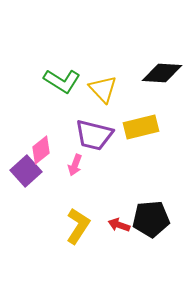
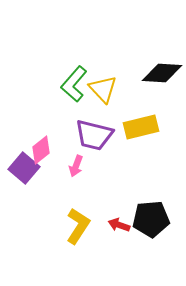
green L-shape: moved 12 px right, 3 px down; rotated 99 degrees clockwise
pink arrow: moved 1 px right, 1 px down
purple square: moved 2 px left, 3 px up; rotated 8 degrees counterclockwise
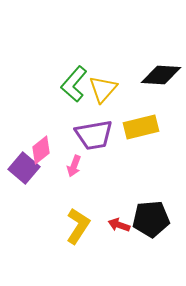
black diamond: moved 1 px left, 2 px down
yellow triangle: rotated 24 degrees clockwise
purple trapezoid: rotated 24 degrees counterclockwise
pink arrow: moved 2 px left
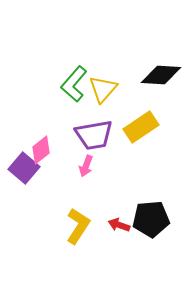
yellow rectangle: rotated 20 degrees counterclockwise
pink arrow: moved 12 px right
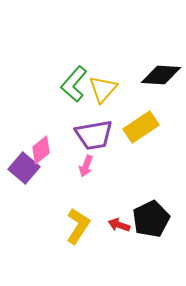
black pentagon: rotated 21 degrees counterclockwise
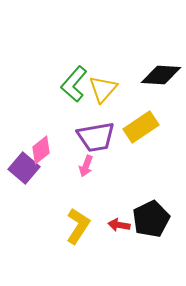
purple trapezoid: moved 2 px right, 2 px down
red arrow: rotated 10 degrees counterclockwise
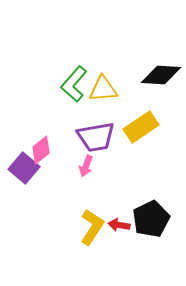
yellow triangle: rotated 44 degrees clockwise
yellow L-shape: moved 14 px right, 1 px down
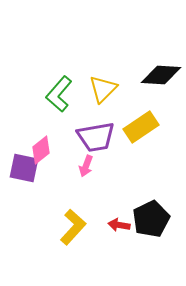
green L-shape: moved 15 px left, 10 px down
yellow triangle: rotated 40 degrees counterclockwise
purple square: rotated 28 degrees counterclockwise
yellow L-shape: moved 19 px left; rotated 9 degrees clockwise
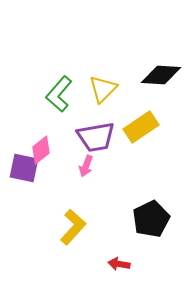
red arrow: moved 39 px down
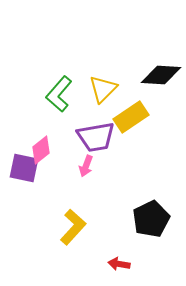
yellow rectangle: moved 10 px left, 10 px up
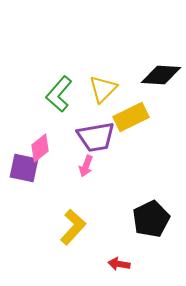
yellow rectangle: rotated 8 degrees clockwise
pink diamond: moved 1 px left, 2 px up
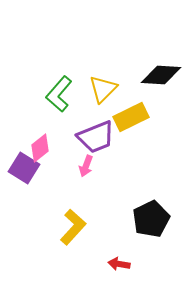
purple trapezoid: rotated 12 degrees counterclockwise
purple square: rotated 20 degrees clockwise
